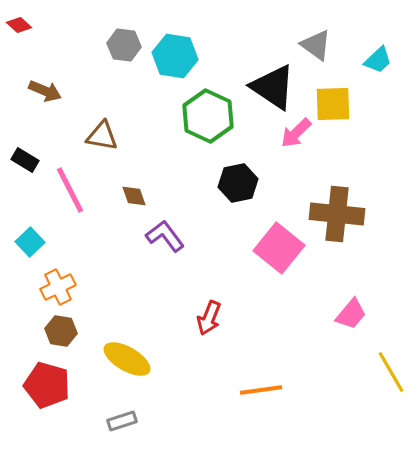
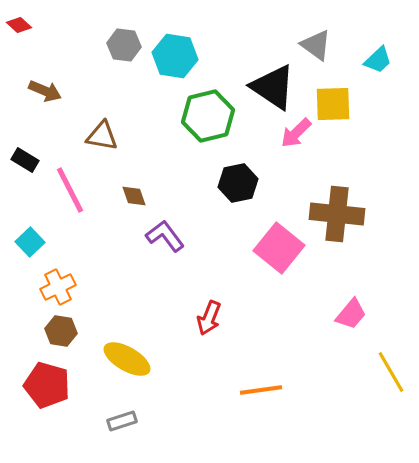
green hexagon: rotated 21 degrees clockwise
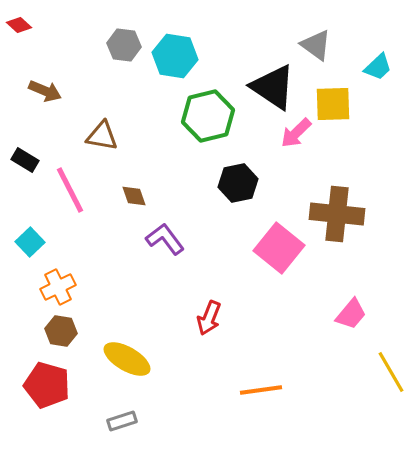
cyan trapezoid: moved 7 px down
purple L-shape: moved 3 px down
